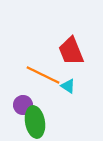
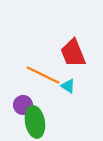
red trapezoid: moved 2 px right, 2 px down
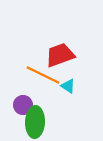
red trapezoid: moved 13 px left, 2 px down; rotated 92 degrees clockwise
green ellipse: rotated 12 degrees clockwise
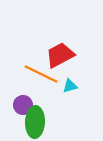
red trapezoid: rotated 8 degrees counterclockwise
orange line: moved 2 px left, 1 px up
cyan triangle: moved 2 px right; rotated 49 degrees counterclockwise
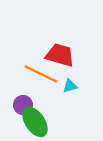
red trapezoid: rotated 44 degrees clockwise
green ellipse: rotated 36 degrees counterclockwise
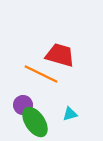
cyan triangle: moved 28 px down
